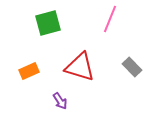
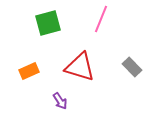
pink line: moved 9 px left
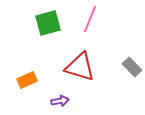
pink line: moved 11 px left
orange rectangle: moved 2 px left, 9 px down
purple arrow: rotated 66 degrees counterclockwise
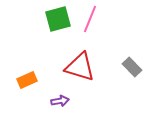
green square: moved 10 px right, 4 px up
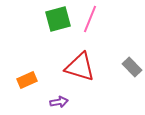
purple arrow: moved 1 px left, 1 px down
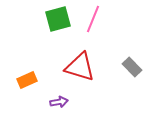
pink line: moved 3 px right
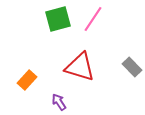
pink line: rotated 12 degrees clockwise
orange rectangle: rotated 24 degrees counterclockwise
purple arrow: rotated 114 degrees counterclockwise
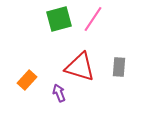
green square: moved 1 px right
gray rectangle: moved 13 px left; rotated 48 degrees clockwise
purple arrow: moved 9 px up; rotated 12 degrees clockwise
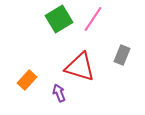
green square: rotated 16 degrees counterclockwise
gray rectangle: moved 3 px right, 12 px up; rotated 18 degrees clockwise
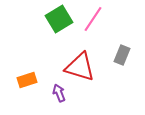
orange rectangle: rotated 30 degrees clockwise
